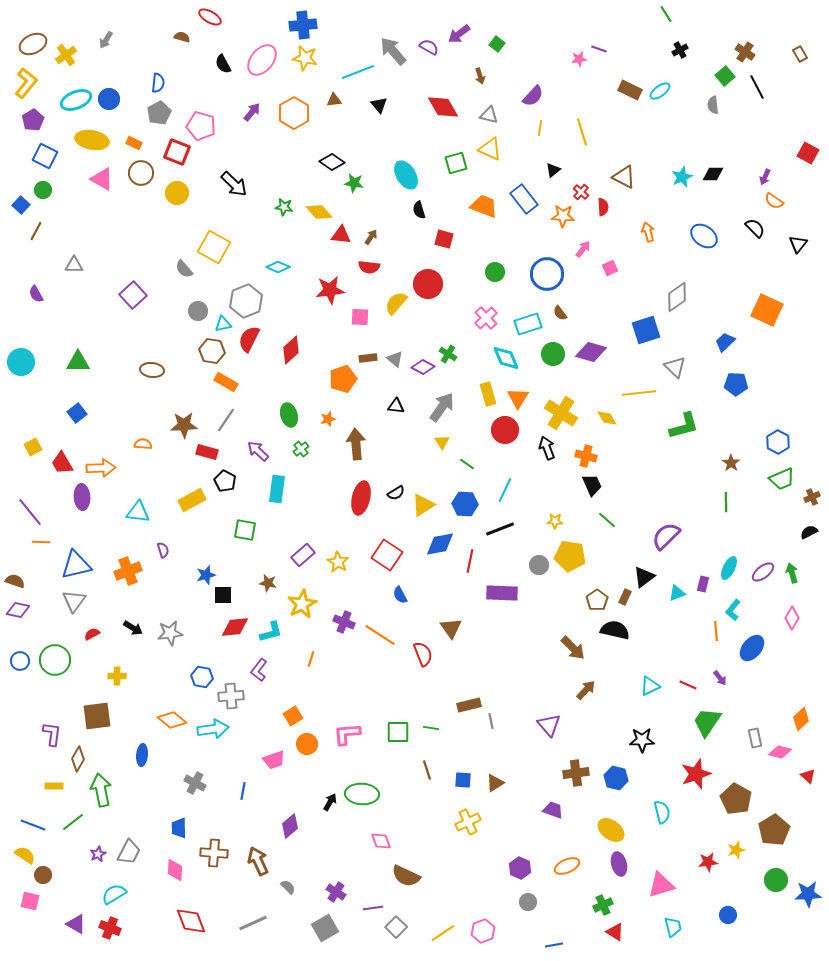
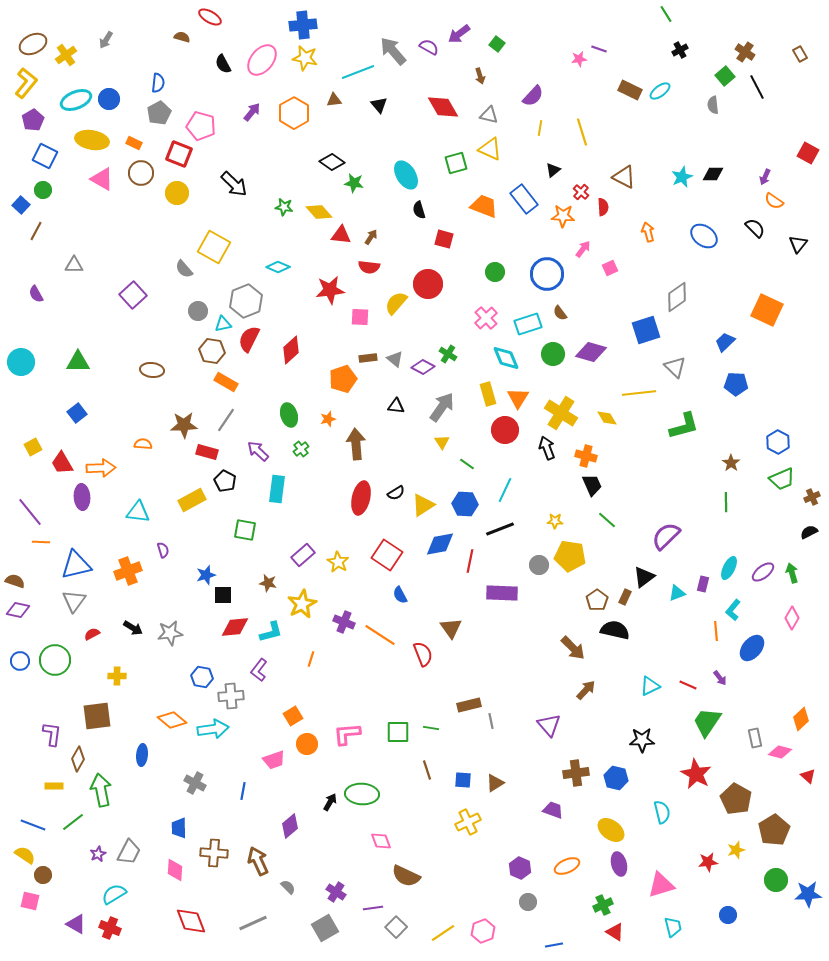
red square at (177, 152): moved 2 px right, 2 px down
red star at (696, 774): rotated 24 degrees counterclockwise
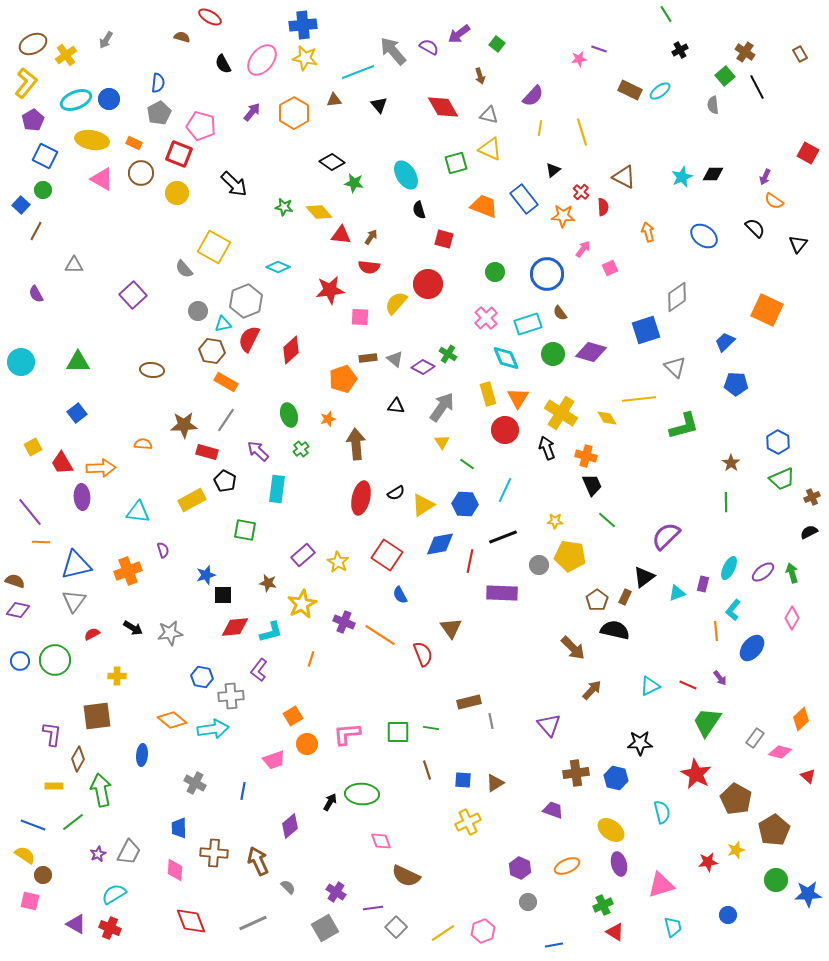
yellow line at (639, 393): moved 6 px down
black line at (500, 529): moved 3 px right, 8 px down
brown arrow at (586, 690): moved 6 px right
brown rectangle at (469, 705): moved 3 px up
gray rectangle at (755, 738): rotated 48 degrees clockwise
black star at (642, 740): moved 2 px left, 3 px down
